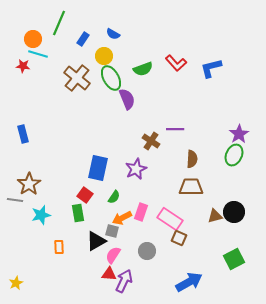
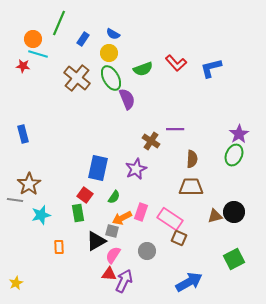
yellow circle at (104, 56): moved 5 px right, 3 px up
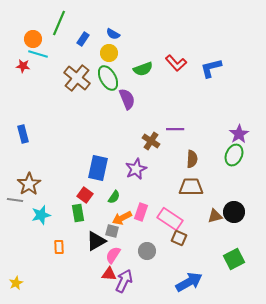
green ellipse at (111, 78): moved 3 px left
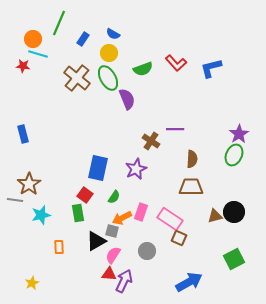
yellow star at (16, 283): moved 16 px right
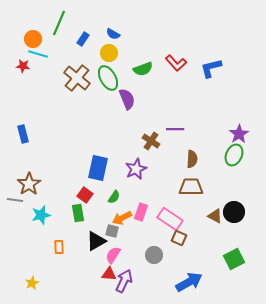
brown triangle at (215, 216): rotated 42 degrees clockwise
gray circle at (147, 251): moved 7 px right, 4 px down
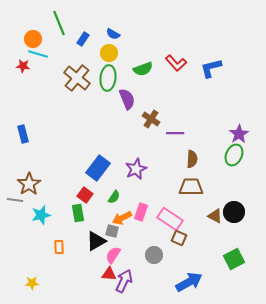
green line at (59, 23): rotated 45 degrees counterclockwise
green ellipse at (108, 78): rotated 35 degrees clockwise
purple line at (175, 129): moved 4 px down
brown cross at (151, 141): moved 22 px up
blue rectangle at (98, 168): rotated 25 degrees clockwise
yellow star at (32, 283): rotated 24 degrees clockwise
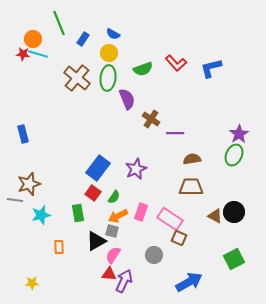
red star at (23, 66): moved 12 px up
brown semicircle at (192, 159): rotated 102 degrees counterclockwise
brown star at (29, 184): rotated 15 degrees clockwise
red square at (85, 195): moved 8 px right, 2 px up
orange arrow at (122, 218): moved 4 px left, 2 px up
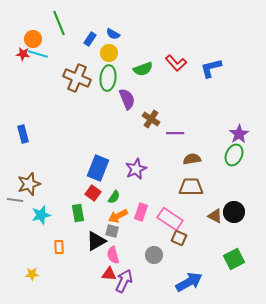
blue rectangle at (83, 39): moved 7 px right
brown cross at (77, 78): rotated 16 degrees counterclockwise
blue rectangle at (98, 168): rotated 15 degrees counterclockwise
pink semicircle at (113, 255): rotated 48 degrees counterclockwise
yellow star at (32, 283): moved 9 px up
